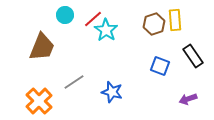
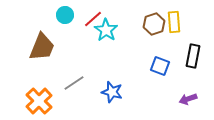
yellow rectangle: moved 1 px left, 2 px down
black rectangle: rotated 45 degrees clockwise
gray line: moved 1 px down
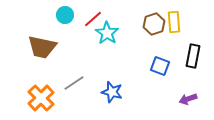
cyan star: moved 1 px right, 3 px down
brown trapezoid: rotated 80 degrees clockwise
orange cross: moved 2 px right, 3 px up
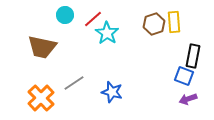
blue square: moved 24 px right, 10 px down
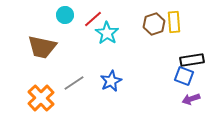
black rectangle: moved 1 px left, 4 px down; rotated 70 degrees clockwise
blue star: moved 1 px left, 11 px up; rotated 30 degrees clockwise
purple arrow: moved 3 px right
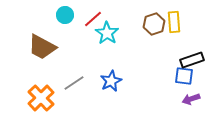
brown trapezoid: rotated 16 degrees clockwise
black rectangle: rotated 10 degrees counterclockwise
blue square: rotated 12 degrees counterclockwise
